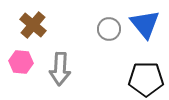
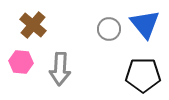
black pentagon: moved 3 px left, 4 px up
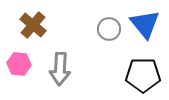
pink hexagon: moved 2 px left, 2 px down
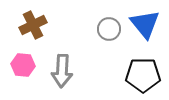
brown cross: rotated 24 degrees clockwise
pink hexagon: moved 4 px right, 1 px down
gray arrow: moved 2 px right, 2 px down
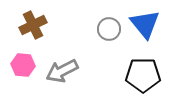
gray arrow: rotated 60 degrees clockwise
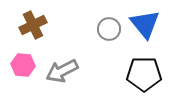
black pentagon: moved 1 px right, 1 px up
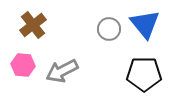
brown cross: rotated 12 degrees counterclockwise
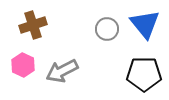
brown cross: rotated 20 degrees clockwise
gray circle: moved 2 px left
pink hexagon: rotated 20 degrees clockwise
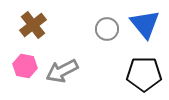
brown cross: rotated 20 degrees counterclockwise
pink hexagon: moved 2 px right, 1 px down; rotated 15 degrees counterclockwise
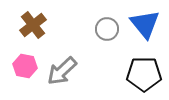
gray arrow: rotated 16 degrees counterclockwise
